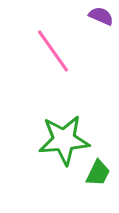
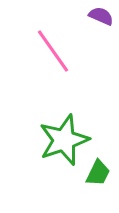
green star: rotated 15 degrees counterclockwise
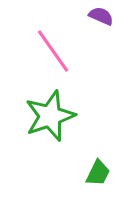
green star: moved 14 px left, 24 px up
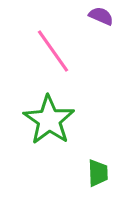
green star: moved 1 px left, 4 px down; rotated 18 degrees counterclockwise
green trapezoid: rotated 28 degrees counterclockwise
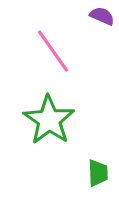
purple semicircle: moved 1 px right
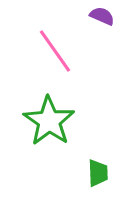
pink line: moved 2 px right
green star: moved 1 px down
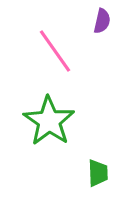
purple semicircle: moved 5 px down; rotated 80 degrees clockwise
